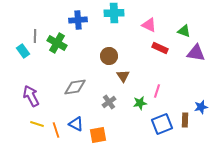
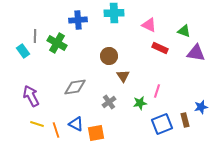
brown rectangle: rotated 16 degrees counterclockwise
orange square: moved 2 px left, 2 px up
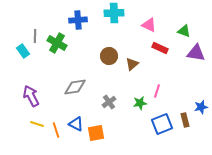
brown triangle: moved 9 px right, 12 px up; rotated 24 degrees clockwise
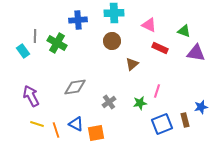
brown circle: moved 3 px right, 15 px up
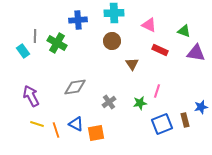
red rectangle: moved 2 px down
brown triangle: rotated 24 degrees counterclockwise
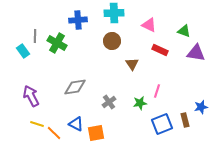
orange line: moved 2 px left, 3 px down; rotated 28 degrees counterclockwise
